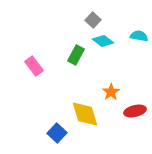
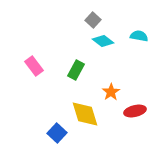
green rectangle: moved 15 px down
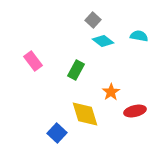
pink rectangle: moved 1 px left, 5 px up
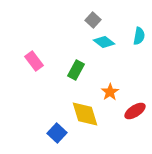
cyan semicircle: rotated 90 degrees clockwise
cyan diamond: moved 1 px right, 1 px down
pink rectangle: moved 1 px right
orange star: moved 1 px left
red ellipse: rotated 20 degrees counterclockwise
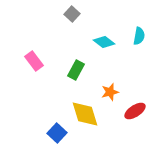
gray square: moved 21 px left, 6 px up
orange star: rotated 18 degrees clockwise
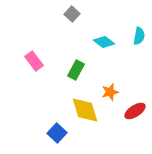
yellow diamond: moved 4 px up
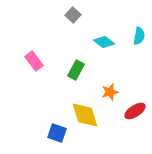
gray square: moved 1 px right, 1 px down
yellow diamond: moved 5 px down
blue square: rotated 24 degrees counterclockwise
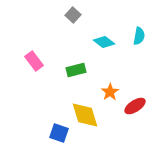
green rectangle: rotated 48 degrees clockwise
orange star: rotated 18 degrees counterclockwise
red ellipse: moved 5 px up
blue square: moved 2 px right
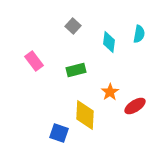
gray square: moved 11 px down
cyan semicircle: moved 2 px up
cyan diamond: moved 5 px right; rotated 60 degrees clockwise
yellow diamond: rotated 20 degrees clockwise
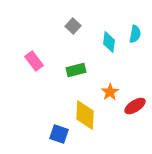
cyan semicircle: moved 4 px left
blue square: moved 1 px down
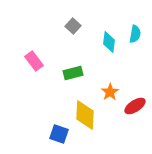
green rectangle: moved 3 px left, 3 px down
